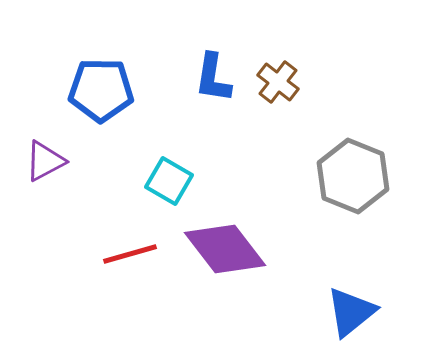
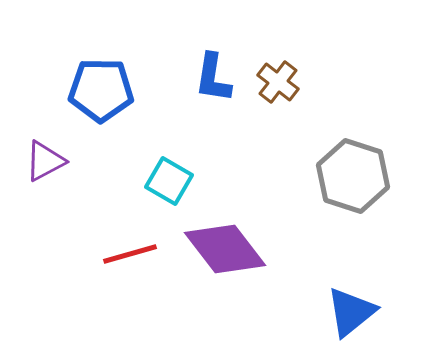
gray hexagon: rotated 4 degrees counterclockwise
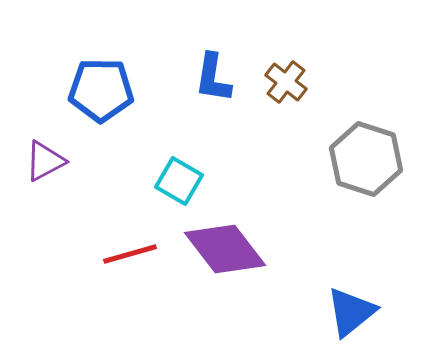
brown cross: moved 8 px right
gray hexagon: moved 13 px right, 17 px up
cyan square: moved 10 px right
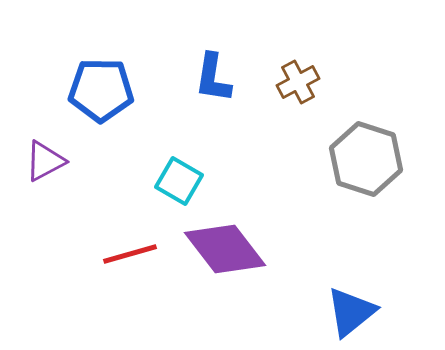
brown cross: moved 12 px right; rotated 24 degrees clockwise
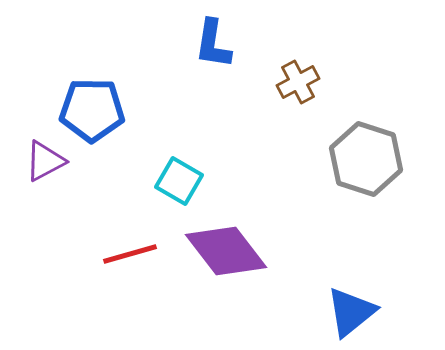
blue L-shape: moved 34 px up
blue pentagon: moved 9 px left, 20 px down
purple diamond: moved 1 px right, 2 px down
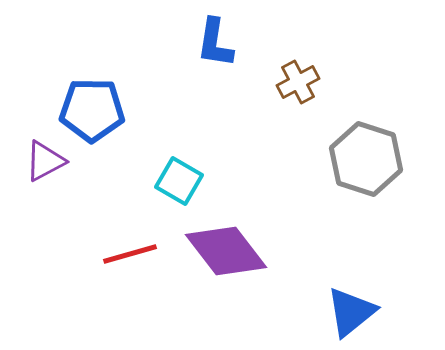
blue L-shape: moved 2 px right, 1 px up
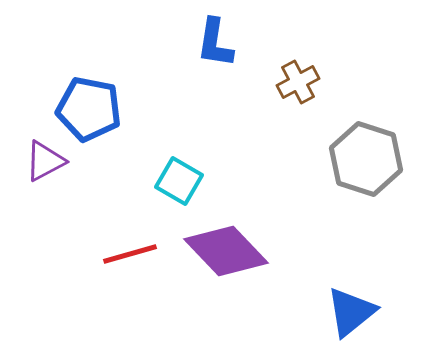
blue pentagon: moved 3 px left, 1 px up; rotated 10 degrees clockwise
purple diamond: rotated 6 degrees counterclockwise
